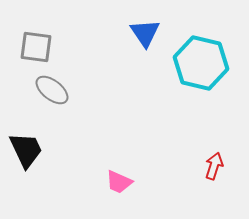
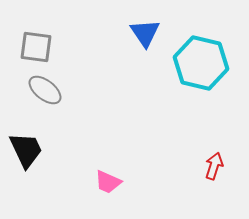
gray ellipse: moved 7 px left
pink trapezoid: moved 11 px left
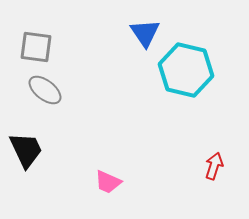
cyan hexagon: moved 15 px left, 7 px down
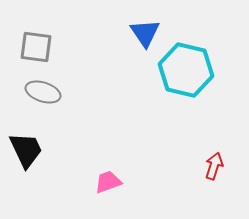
gray ellipse: moved 2 px left, 2 px down; rotated 20 degrees counterclockwise
pink trapezoid: rotated 136 degrees clockwise
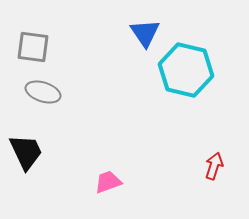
gray square: moved 3 px left
black trapezoid: moved 2 px down
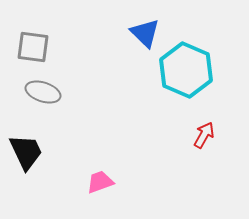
blue triangle: rotated 12 degrees counterclockwise
cyan hexagon: rotated 10 degrees clockwise
red arrow: moved 10 px left, 31 px up; rotated 12 degrees clockwise
pink trapezoid: moved 8 px left
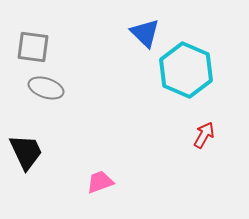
gray ellipse: moved 3 px right, 4 px up
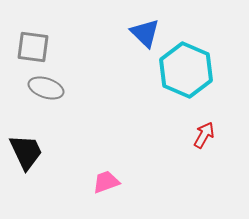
pink trapezoid: moved 6 px right
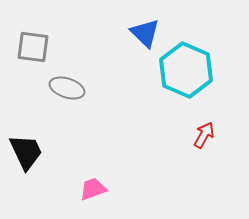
gray ellipse: moved 21 px right
pink trapezoid: moved 13 px left, 7 px down
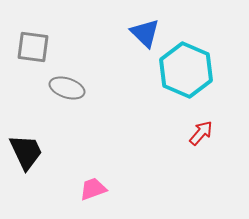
red arrow: moved 3 px left, 2 px up; rotated 12 degrees clockwise
